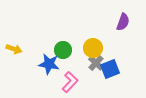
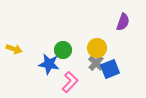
yellow circle: moved 4 px right
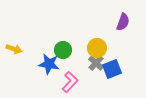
blue square: moved 2 px right
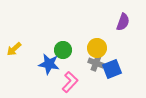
yellow arrow: rotated 119 degrees clockwise
gray cross: rotated 21 degrees counterclockwise
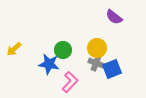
purple semicircle: moved 9 px left, 5 px up; rotated 108 degrees clockwise
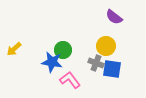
yellow circle: moved 9 px right, 2 px up
blue star: moved 3 px right, 2 px up
blue square: rotated 30 degrees clockwise
pink L-shape: moved 2 px up; rotated 80 degrees counterclockwise
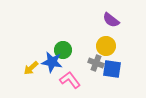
purple semicircle: moved 3 px left, 3 px down
yellow arrow: moved 17 px right, 19 px down
